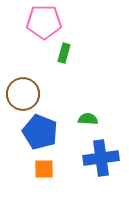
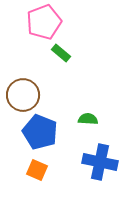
pink pentagon: rotated 20 degrees counterclockwise
green rectangle: moved 3 px left; rotated 66 degrees counterclockwise
brown circle: moved 1 px down
blue cross: moved 1 px left, 4 px down; rotated 20 degrees clockwise
orange square: moved 7 px left, 1 px down; rotated 25 degrees clockwise
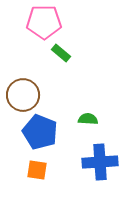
pink pentagon: rotated 20 degrees clockwise
blue cross: rotated 16 degrees counterclockwise
orange square: rotated 15 degrees counterclockwise
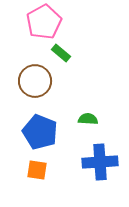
pink pentagon: rotated 28 degrees counterclockwise
brown circle: moved 12 px right, 14 px up
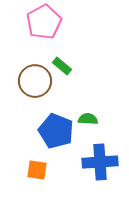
green rectangle: moved 1 px right, 13 px down
blue pentagon: moved 16 px right, 1 px up
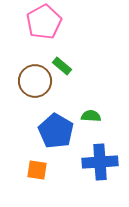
green semicircle: moved 3 px right, 3 px up
blue pentagon: rotated 8 degrees clockwise
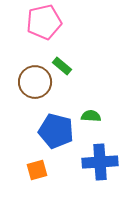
pink pentagon: rotated 16 degrees clockwise
brown circle: moved 1 px down
blue pentagon: rotated 16 degrees counterclockwise
orange square: rotated 25 degrees counterclockwise
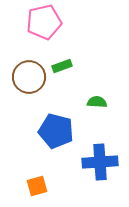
green rectangle: rotated 60 degrees counterclockwise
brown circle: moved 6 px left, 5 px up
green semicircle: moved 6 px right, 14 px up
orange square: moved 16 px down
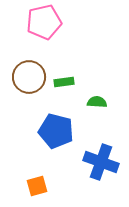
green rectangle: moved 2 px right, 16 px down; rotated 12 degrees clockwise
blue cross: moved 1 px right; rotated 24 degrees clockwise
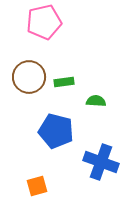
green semicircle: moved 1 px left, 1 px up
